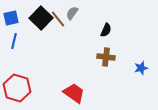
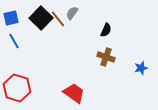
blue line: rotated 42 degrees counterclockwise
brown cross: rotated 12 degrees clockwise
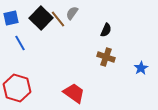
blue line: moved 6 px right, 2 px down
blue star: rotated 16 degrees counterclockwise
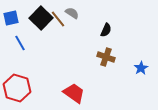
gray semicircle: rotated 88 degrees clockwise
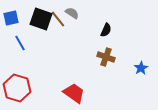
black square: moved 1 px down; rotated 25 degrees counterclockwise
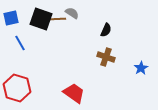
brown line: moved 1 px left; rotated 54 degrees counterclockwise
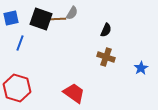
gray semicircle: rotated 88 degrees clockwise
blue line: rotated 49 degrees clockwise
